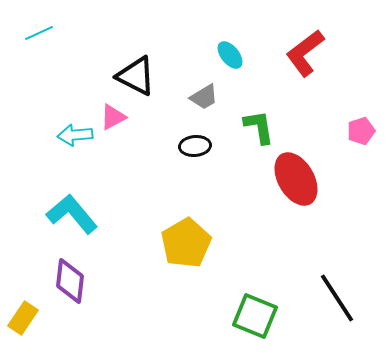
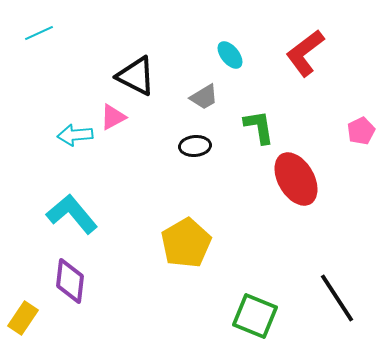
pink pentagon: rotated 8 degrees counterclockwise
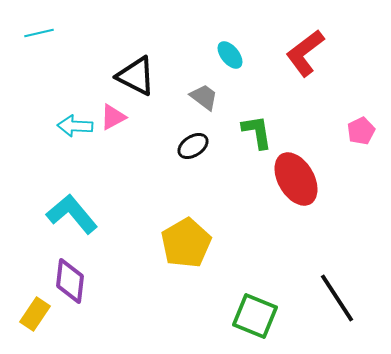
cyan line: rotated 12 degrees clockwise
gray trapezoid: rotated 112 degrees counterclockwise
green L-shape: moved 2 px left, 5 px down
cyan arrow: moved 9 px up; rotated 8 degrees clockwise
black ellipse: moved 2 px left; rotated 28 degrees counterclockwise
yellow rectangle: moved 12 px right, 4 px up
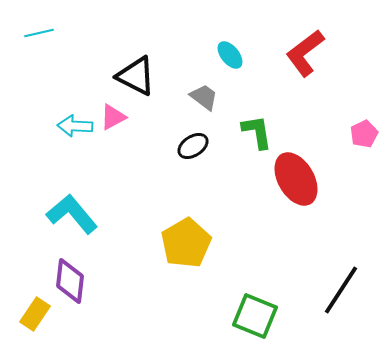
pink pentagon: moved 3 px right, 3 px down
black line: moved 4 px right, 8 px up; rotated 66 degrees clockwise
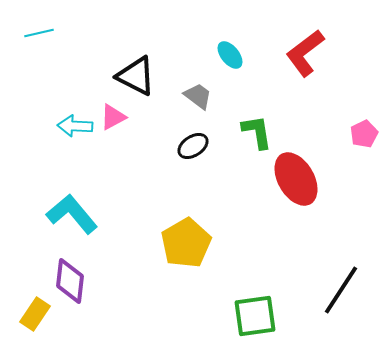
gray trapezoid: moved 6 px left, 1 px up
green square: rotated 30 degrees counterclockwise
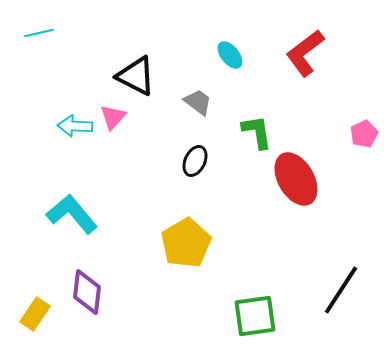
gray trapezoid: moved 6 px down
pink triangle: rotated 20 degrees counterclockwise
black ellipse: moved 2 px right, 15 px down; rotated 32 degrees counterclockwise
purple diamond: moved 17 px right, 11 px down
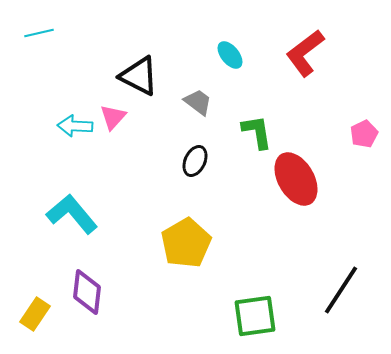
black triangle: moved 3 px right
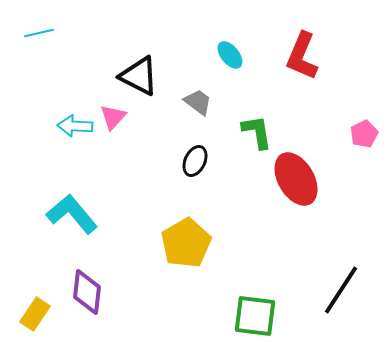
red L-shape: moved 3 px left, 3 px down; rotated 30 degrees counterclockwise
green square: rotated 15 degrees clockwise
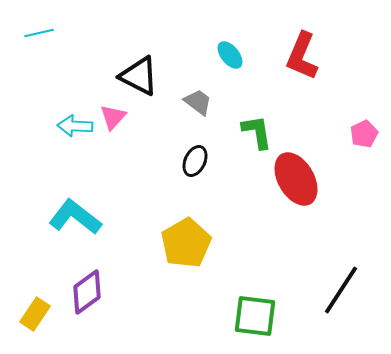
cyan L-shape: moved 3 px right, 3 px down; rotated 12 degrees counterclockwise
purple diamond: rotated 48 degrees clockwise
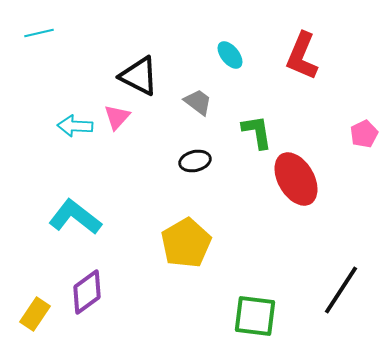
pink triangle: moved 4 px right
black ellipse: rotated 52 degrees clockwise
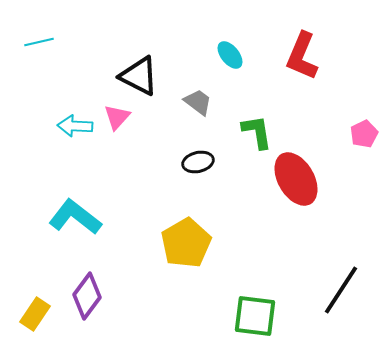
cyan line: moved 9 px down
black ellipse: moved 3 px right, 1 px down
purple diamond: moved 4 px down; rotated 18 degrees counterclockwise
